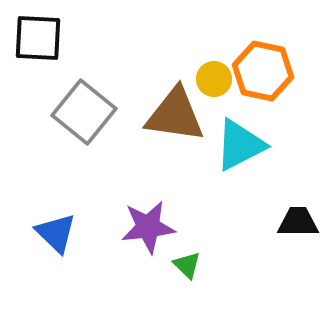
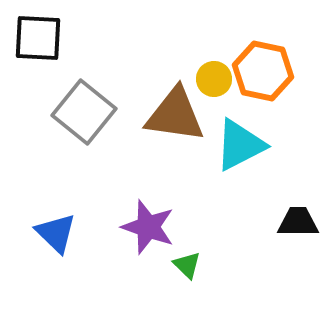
purple star: rotated 26 degrees clockwise
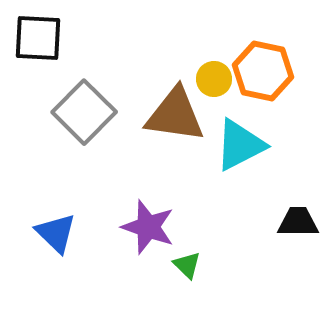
gray square: rotated 6 degrees clockwise
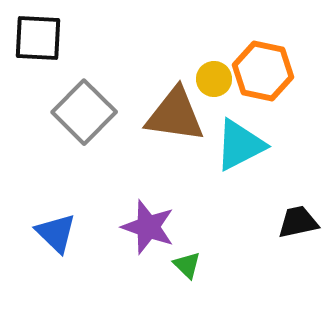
black trapezoid: rotated 12 degrees counterclockwise
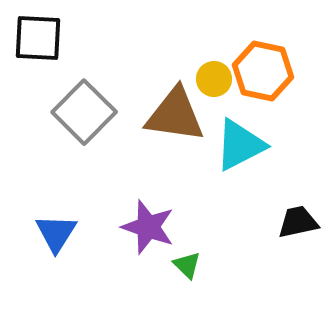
blue triangle: rotated 18 degrees clockwise
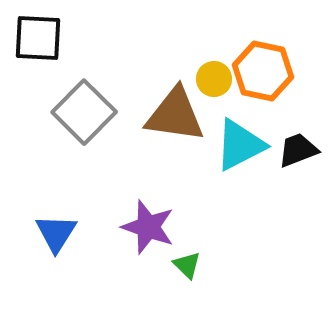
black trapezoid: moved 72 px up; rotated 9 degrees counterclockwise
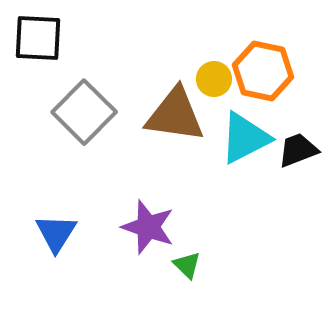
cyan triangle: moved 5 px right, 7 px up
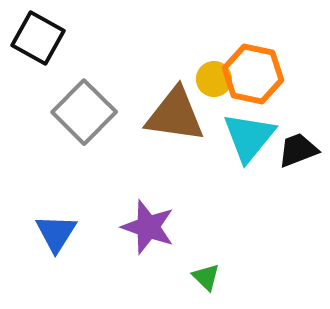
black square: rotated 26 degrees clockwise
orange hexagon: moved 10 px left, 3 px down
cyan triangle: moved 4 px right, 1 px up; rotated 24 degrees counterclockwise
green triangle: moved 19 px right, 12 px down
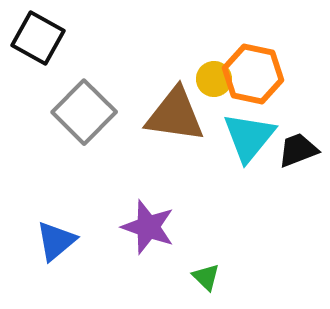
blue triangle: moved 8 px down; rotated 18 degrees clockwise
